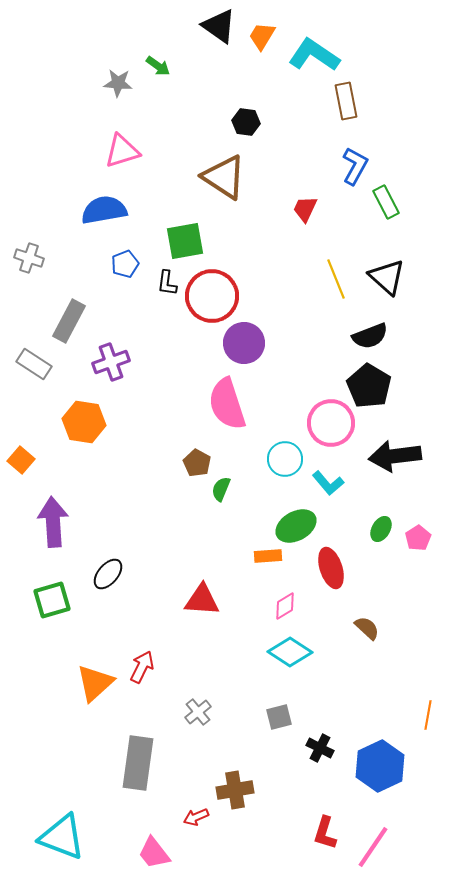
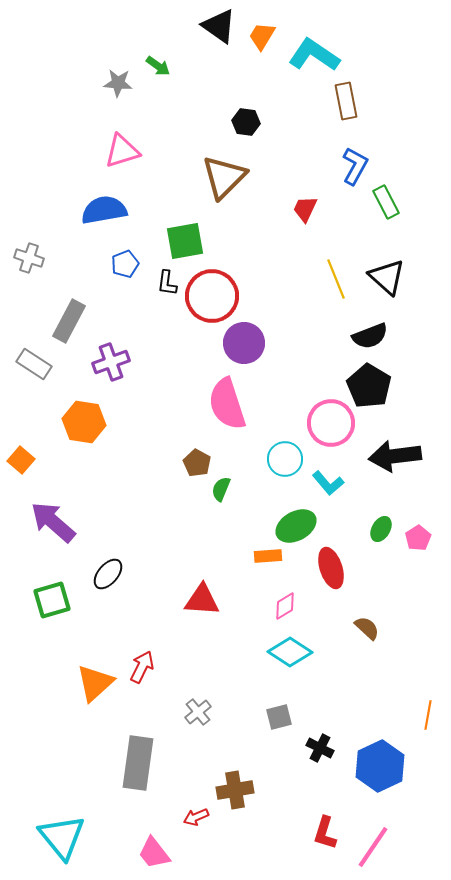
brown triangle at (224, 177): rotated 42 degrees clockwise
purple arrow at (53, 522): rotated 45 degrees counterclockwise
cyan triangle at (62, 837): rotated 30 degrees clockwise
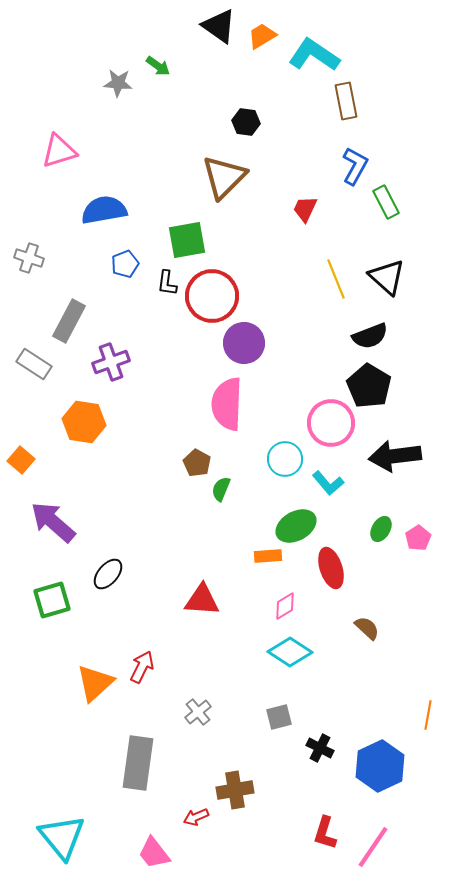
orange trapezoid at (262, 36): rotated 28 degrees clockwise
pink triangle at (122, 151): moved 63 px left
green square at (185, 241): moved 2 px right, 1 px up
pink semicircle at (227, 404): rotated 20 degrees clockwise
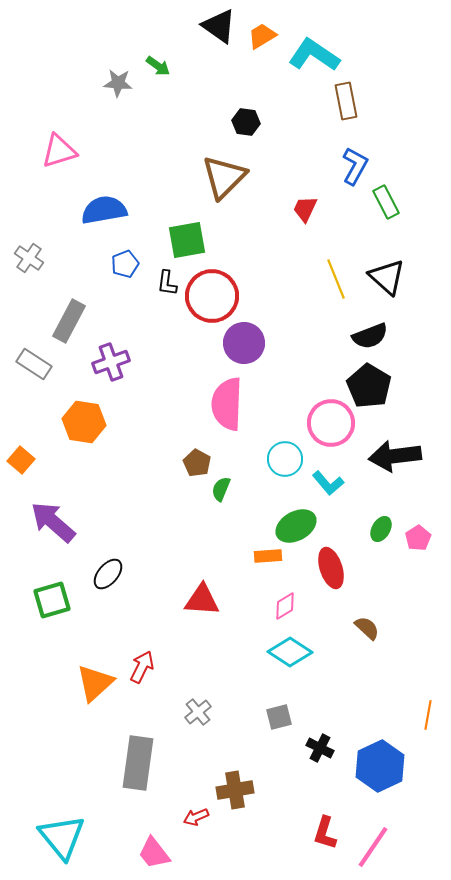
gray cross at (29, 258): rotated 16 degrees clockwise
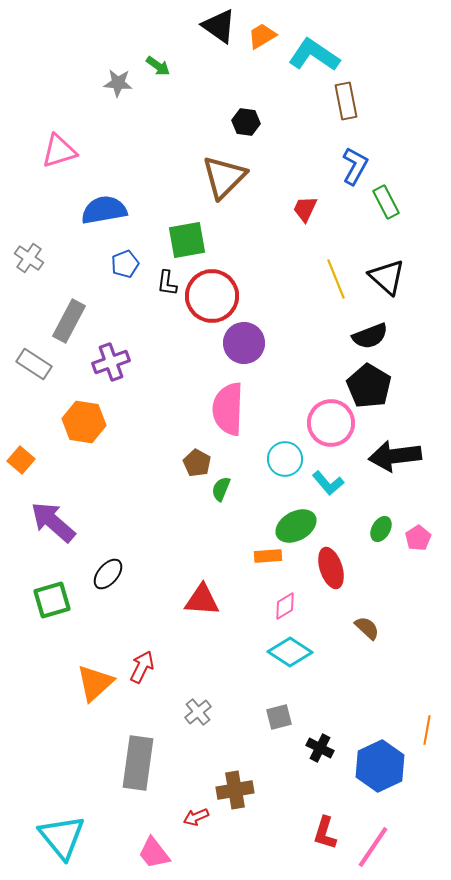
pink semicircle at (227, 404): moved 1 px right, 5 px down
orange line at (428, 715): moved 1 px left, 15 px down
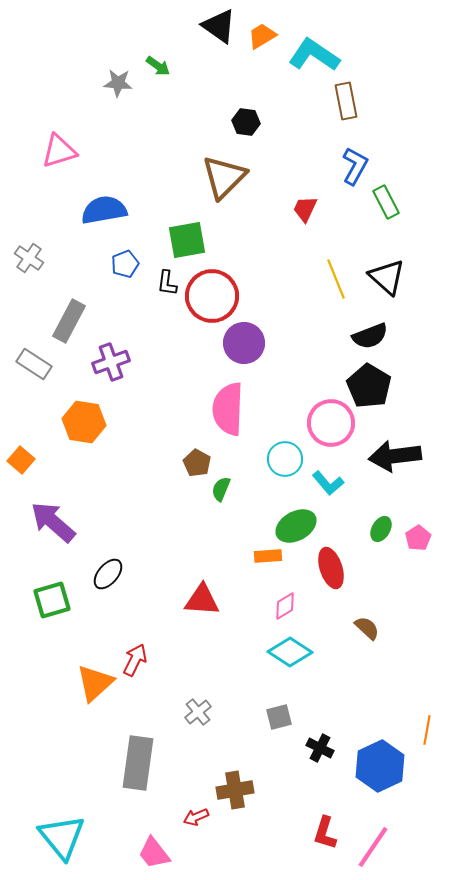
red arrow at (142, 667): moved 7 px left, 7 px up
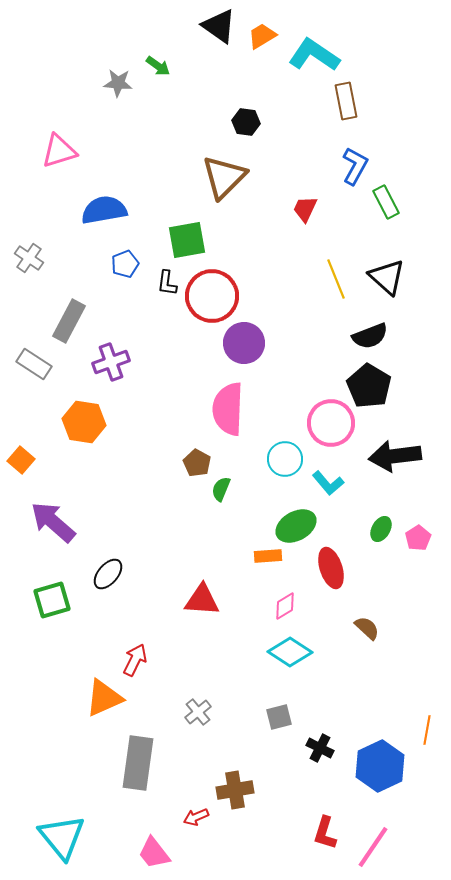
orange triangle at (95, 683): moved 9 px right, 15 px down; rotated 18 degrees clockwise
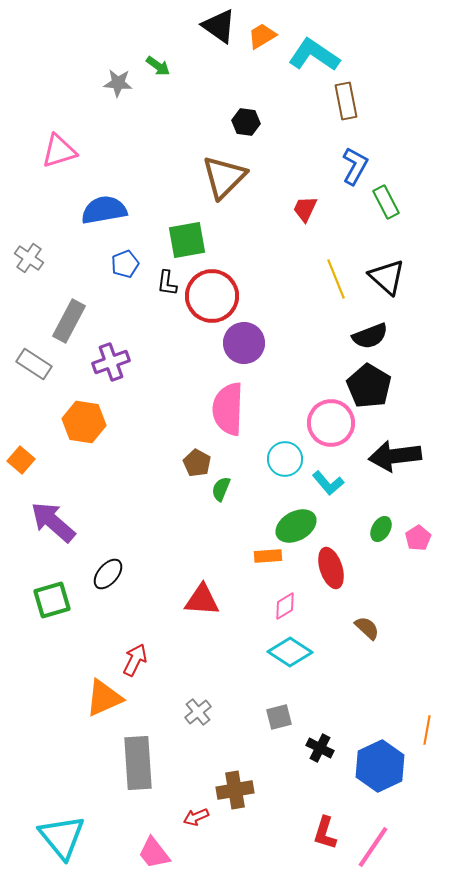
gray rectangle at (138, 763): rotated 12 degrees counterclockwise
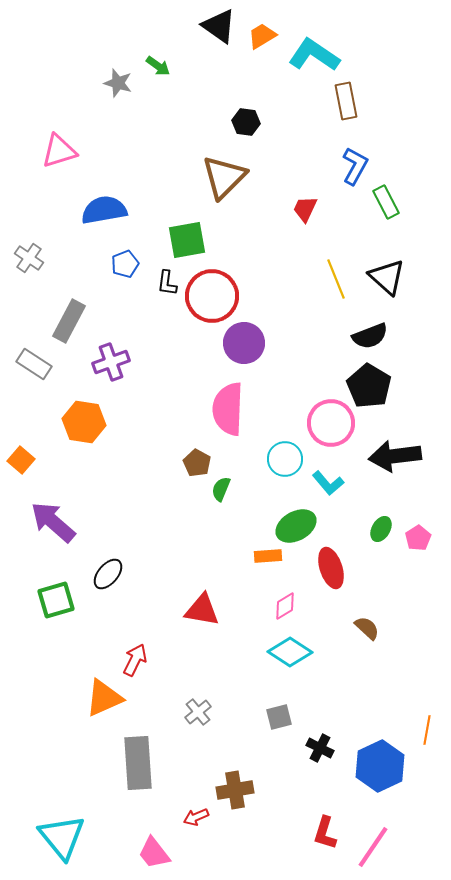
gray star at (118, 83): rotated 12 degrees clockwise
green square at (52, 600): moved 4 px right
red triangle at (202, 600): moved 10 px down; rotated 6 degrees clockwise
